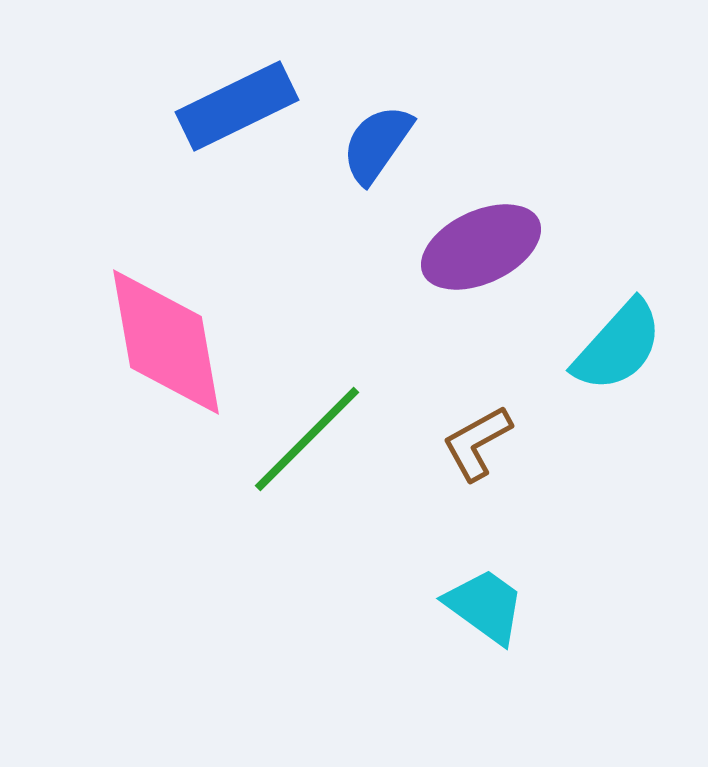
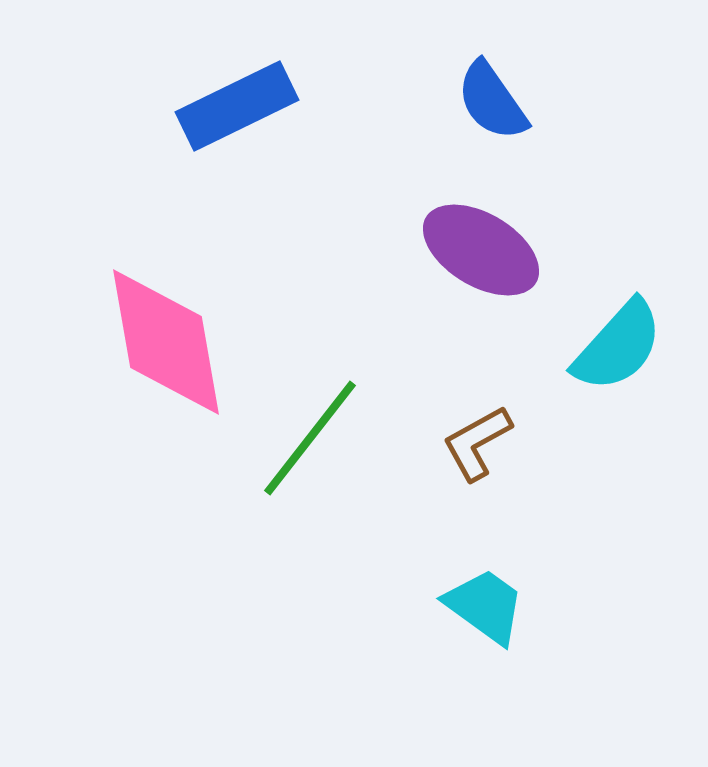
blue semicircle: moved 115 px right, 43 px up; rotated 70 degrees counterclockwise
purple ellipse: moved 3 px down; rotated 56 degrees clockwise
green line: moved 3 px right, 1 px up; rotated 7 degrees counterclockwise
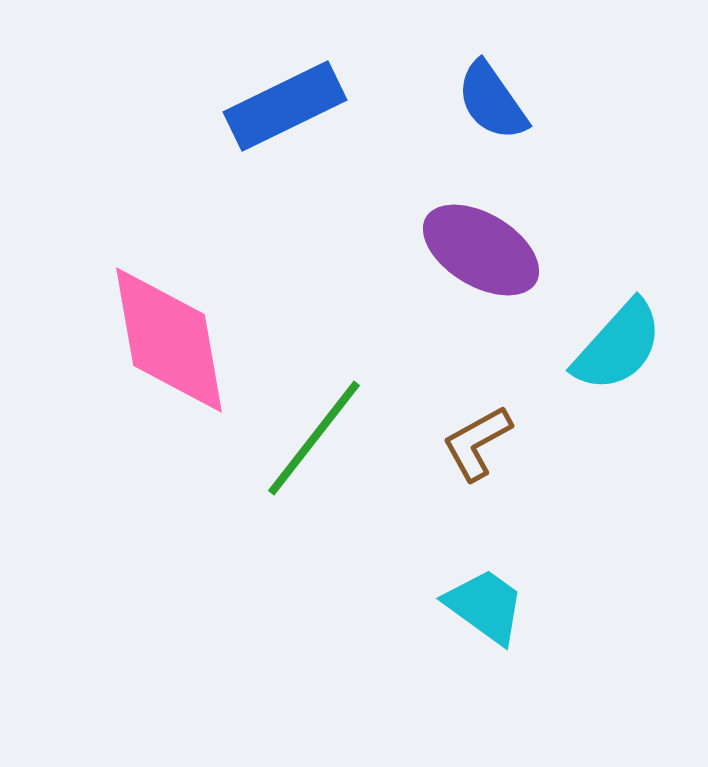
blue rectangle: moved 48 px right
pink diamond: moved 3 px right, 2 px up
green line: moved 4 px right
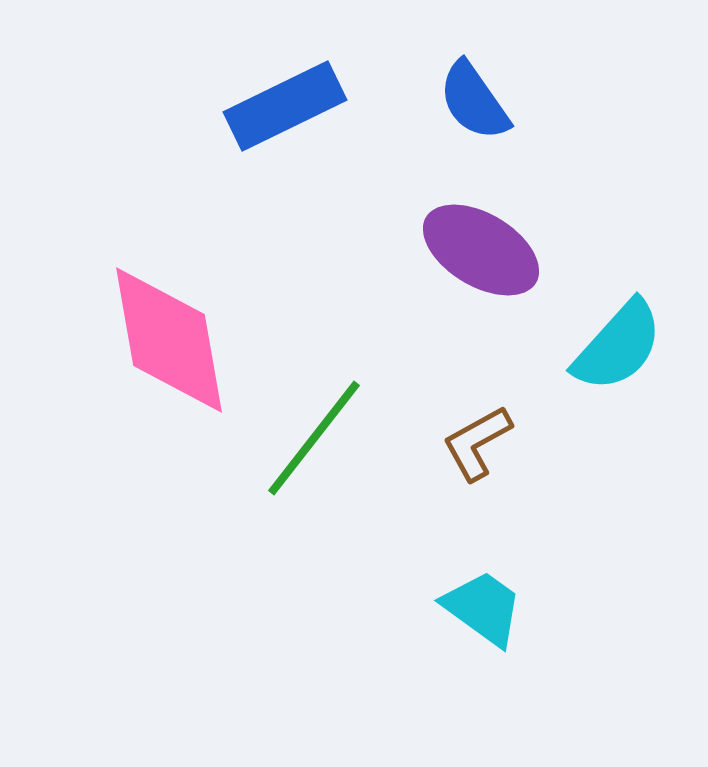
blue semicircle: moved 18 px left
cyan trapezoid: moved 2 px left, 2 px down
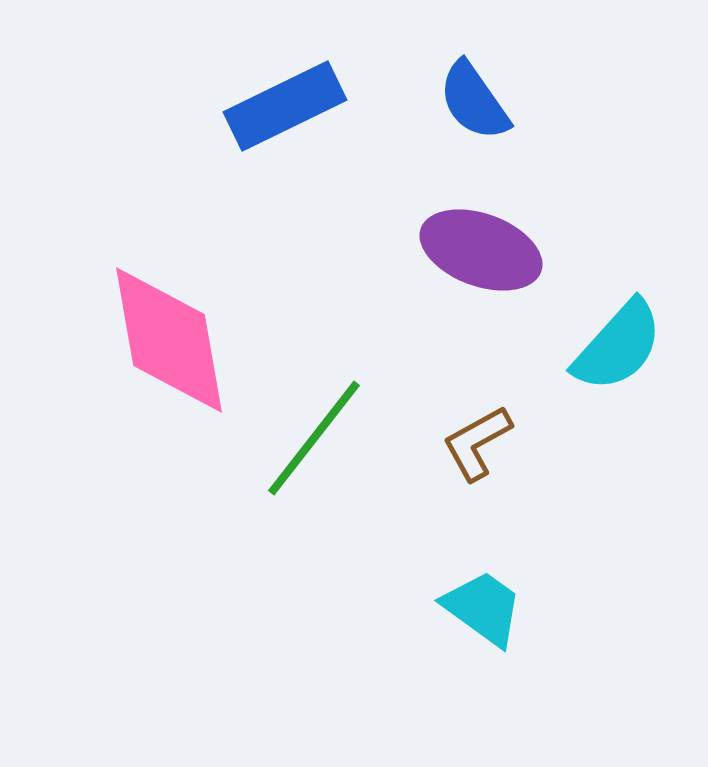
purple ellipse: rotated 11 degrees counterclockwise
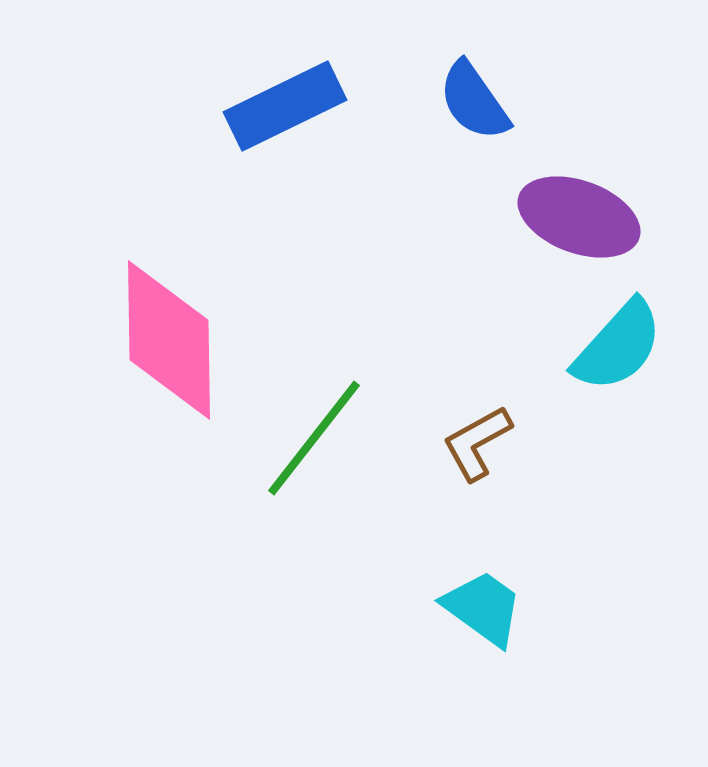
purple ellipse: moved 98 px right, 33 px up
pink diamond: rotated 9 degrees clockwise
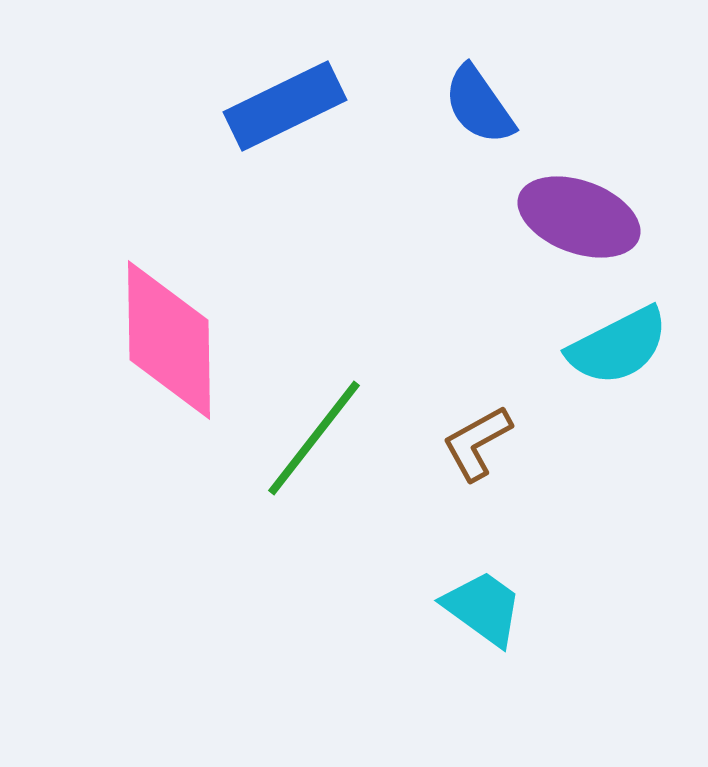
blue semicircle: moved 5 px right, 4 px down
cyan semicircle: rotated 21 degrees clockwise
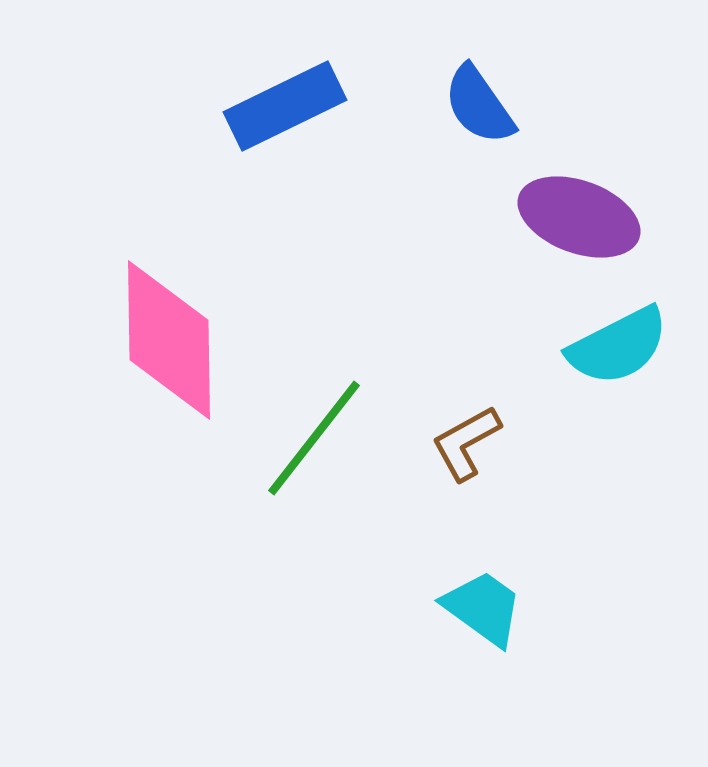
brown L-shape: moved 11 px left
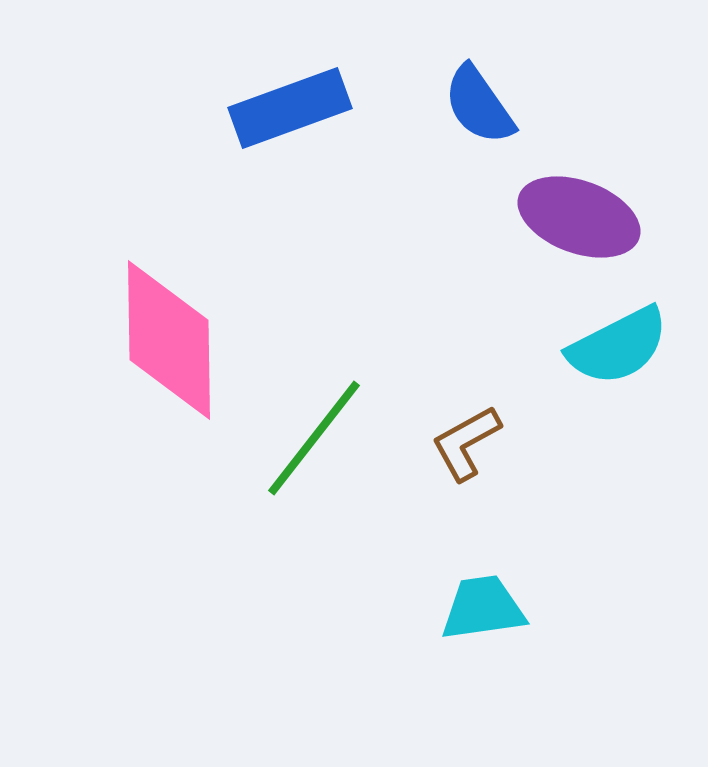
blue rectangle: moved 5 px right, 2 px down; rotated 6 degrees clockwise
cyan trapezoid: rotated 44 degrees counterclockwise
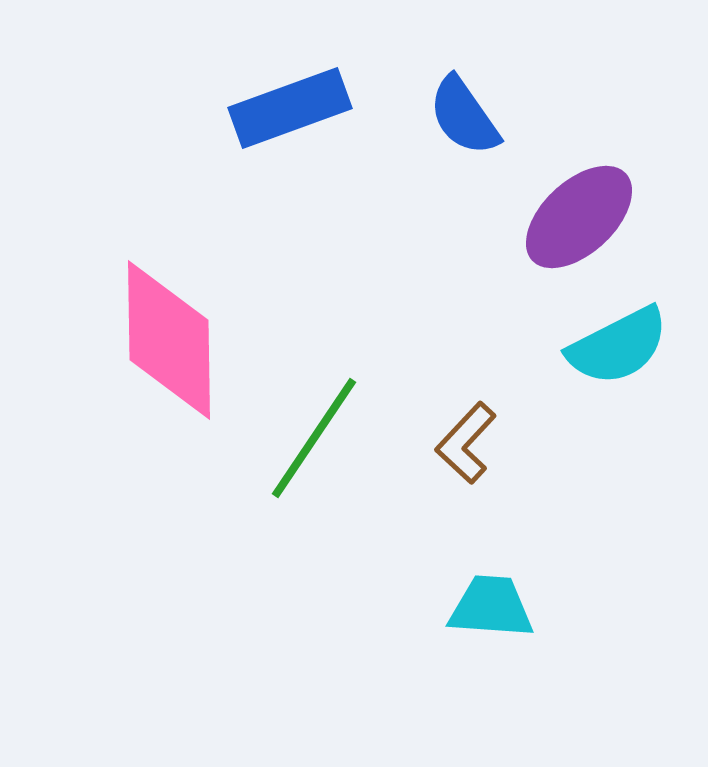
blue semicircle: moved 15 px left, 11 px down
purple ellipse: rotated 63 degrees counterclockwise
green line: rotated 4 degrees counterclockwise
brown L-shape: rotated 18 degrees counterclockwise
cyan trapezoid: moved 8 px right, 1 px up; rotated 12 degrees clockwise
